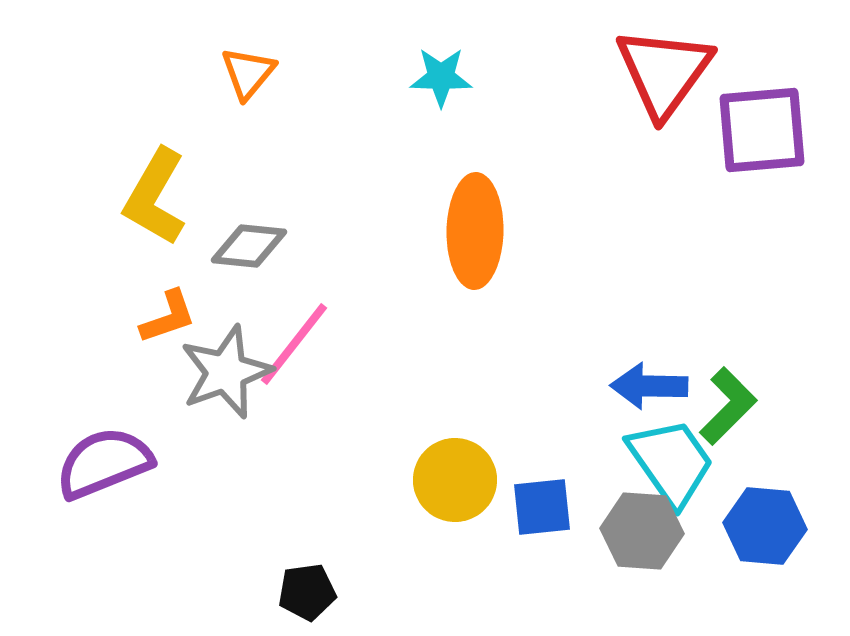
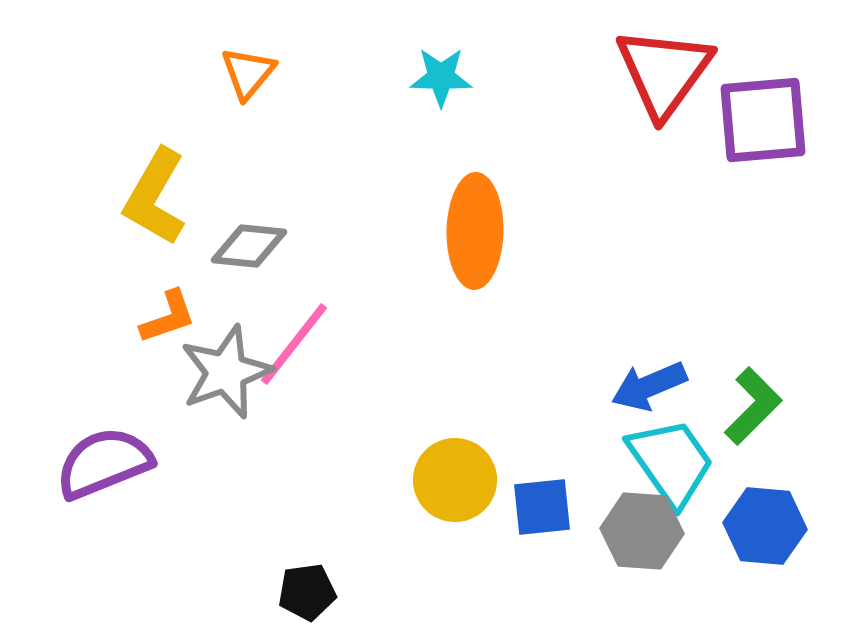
purple square: moved 1 px right, 10 px up
blue arrow: rotated 24 degrees counterclockwise
green L-shape: moved 25 px right
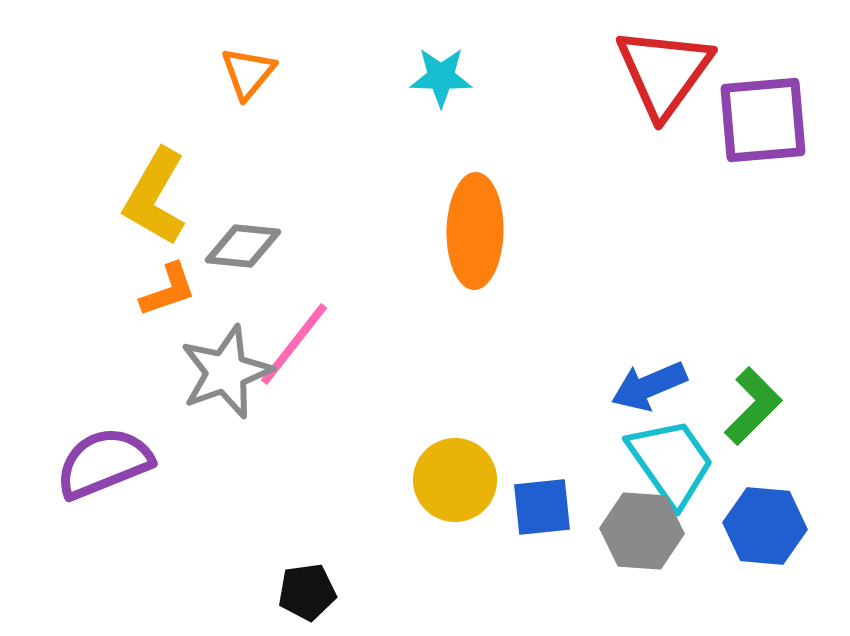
gray diamond: moved 6 px left
orange L-shape: moved 27 px up
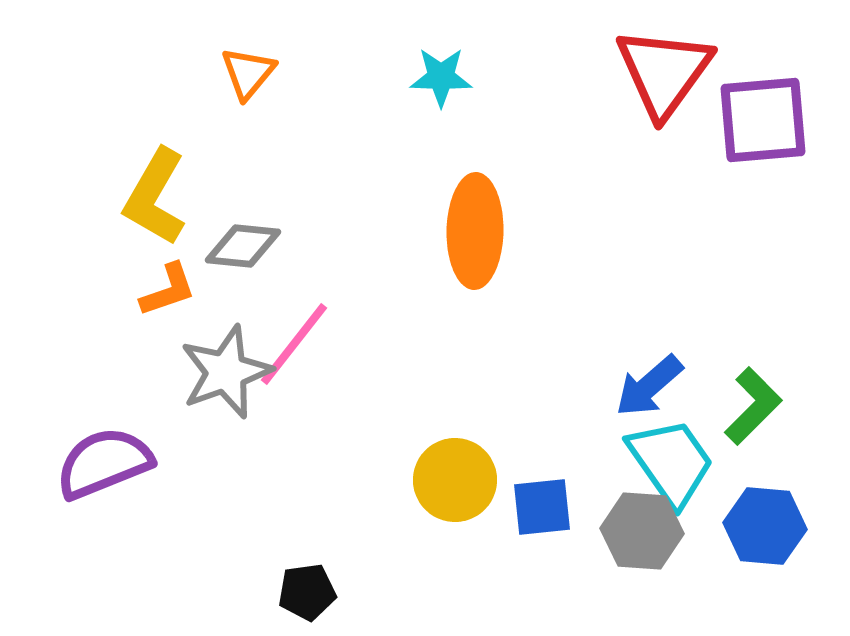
blue arrow: rotated 18 degrees counterclockwise
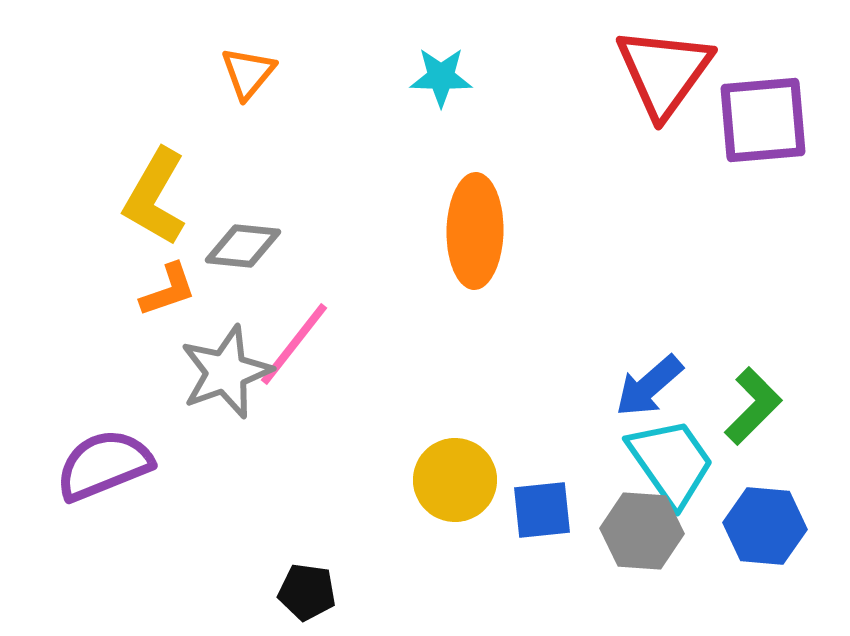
purple semicircle: moved 2 px down
blue square: moved 3 px down
black pentagon: rotated 16 degrees clockwise
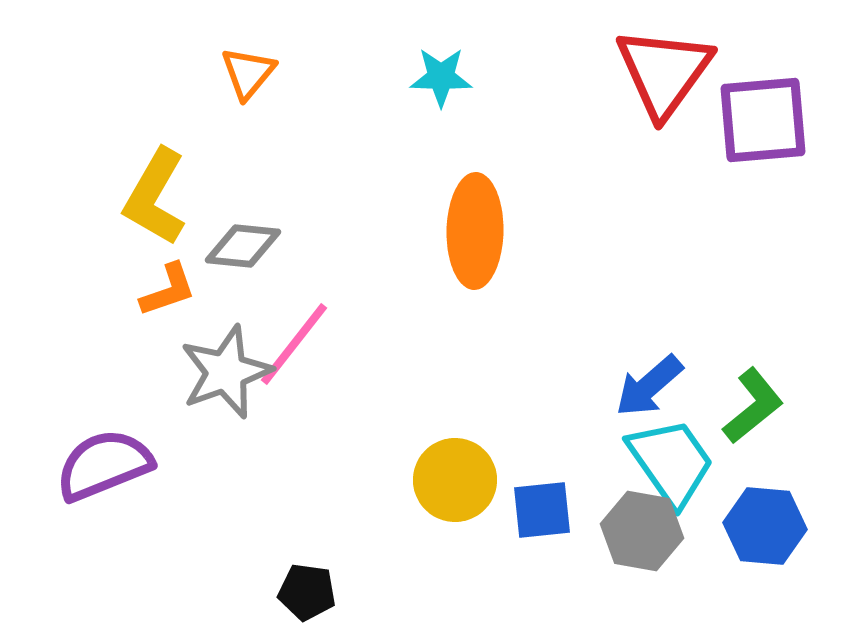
green L-shape: rotated 6 degrees clockwise
gray hexagon: rotated 6 degrees clockwise
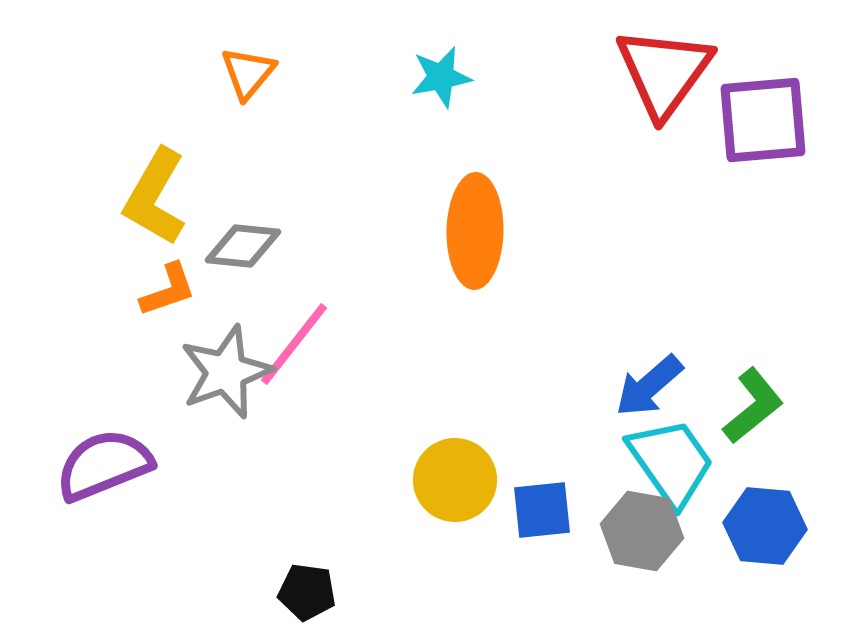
cyan star: rotated 12 degrees counterclockwise
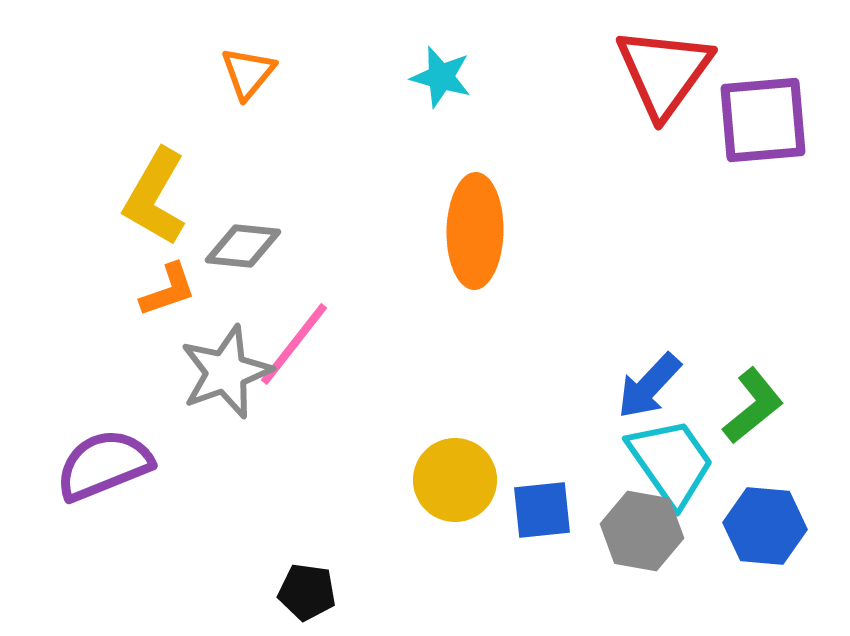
cyan star: rotated 26 degrees clockwise
blue arrow: rotated 6 degrees counterclockwise
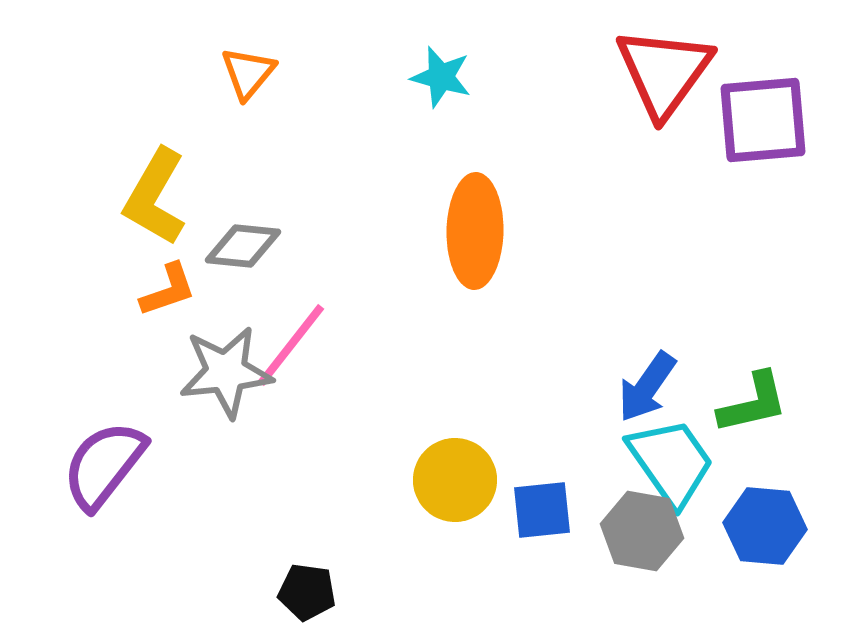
pink line: moved 3 px left, 1 px down
gray star: rotated 14 degrees clockwise
blue arrow: moved 2 px left, 1 px down; rotated 8 degrees counterclockwise
green L-shape: moved 3 px up; rotated 26 degrees clockwise
purple semicircle: rotated 30 degrees counterclockwise
